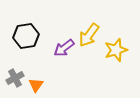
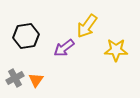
yellow arrow: moved 2 px left, 9 px up
yellow star: rotated 20 degrees clockwise
orange triangle: moved 5 px up
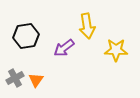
yellow arrow: rotated 45 degrees counterclockwise
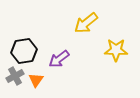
yellow arrow: moved 1 px left, 3 px up; rotated 60 degrees clockwise
black hexagon: moved 2 px left, 15 px down
purple arrow: moved 5 px left, 11 px down
gray cross: moved 2 px up
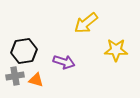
purple arrow: moved 5 px right, 3 px down; rotated 125 degrees counterclockwise
gray cross: rotated 18 degrees clockwise
orange triangle: rotated 49 degrees counterclockwise
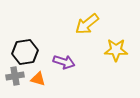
yellow arrow: moved 1 px right, 1 px down
black hexagon: moved 1 px right, 1 px down
orange triangle: moved 2 px right, 1 px up
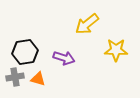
purple arrow: moved 4 px up
gray cross: moved 1 px down
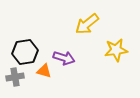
yellow star: rotated 10 degrees counterclockwise
orange triangle: moved 6 px right, 8 px up
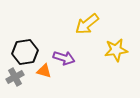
gray cross: rotated 18 degrees counterclockwise
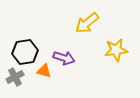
yellow arrow: moved 1 px up
